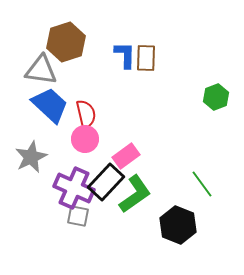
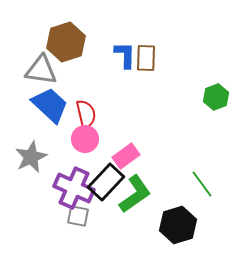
black hexagon: rotated 21 degrees clockwise
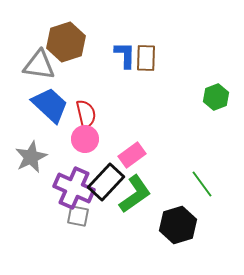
gray triangle: moved 2 px left, 5 px up
pink rectangle: moved 6 px right, 1 px up
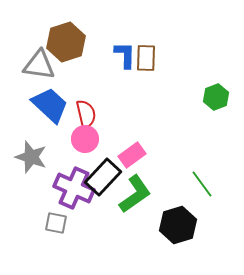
gray star: rotated 28 degrees counterclockwise
black rectangle: moved 3 px left, 5 px up
gray square: moved 22 px left, 7 px down
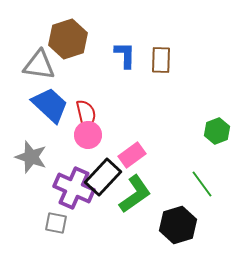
brown hexagon: moved 2 px right, 3 px up
brown rectangle: moved 15 px right, 2 px down
green hexagon: moved 1 px right, 34 px down
pink circle: moved 3 px right, 4 px up
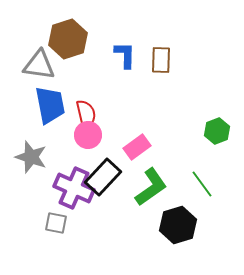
blue trapezoid: rotated 36 degrees clockwise
pink rectangle: moved 5 px right, 8 px up
green L-shape: moved 16 px right, 7 px up
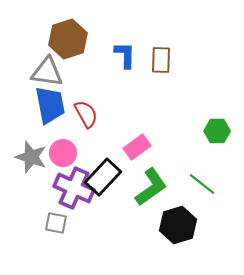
gray triangle: moved 8 px right, 7 px down
red semicircle: rotated 16 degrees counterclockwise
green hexagon: rotated 20 degrees clockwise
pink circle: moved 25 px left, 18 px down
green line: rotated 16 degrees counterclockwise
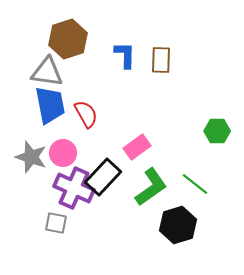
green line: moved 7 px left
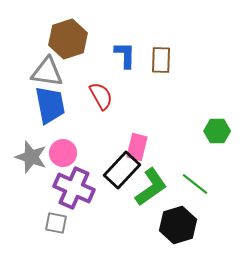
red semicircle: moved 15 px right, 18 px up
pink rectangle: rotated 40 degrees counterclockwise
black rectangle: moved 19 px right, 7 px up
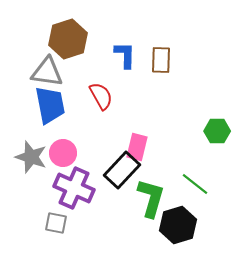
green L-shape: moved 11 px down; rotated 39 degrees counterclockwise
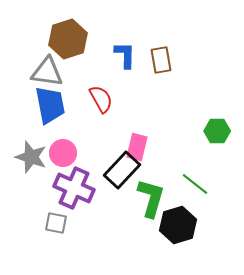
brown rectangle: rotated 12 degrees counterclockwise
red semicircle: moved 3 px down
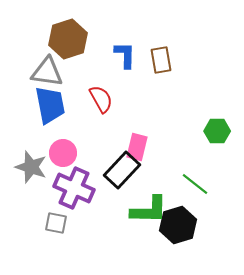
gray star: moved 10 px down
green L-shape: moved 2 px left, 12 px down; rotated 75 degrees clockwise
